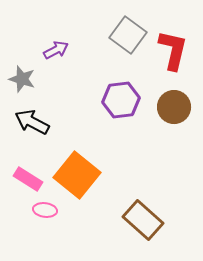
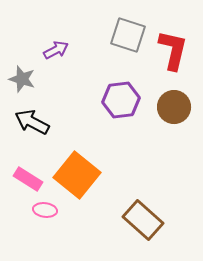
gray square: rotated 18 degrees counterclockwise
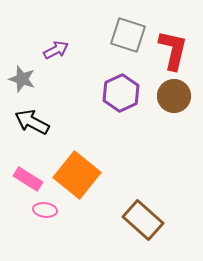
purple hexagon: moved 7 px up; rotated 18 degrees counterclockwise
brown circle: moved 11 px up
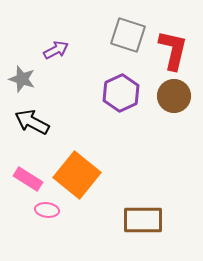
pink ellipse: moved 2 px right
brown rectangle: rotated 42 degrees counterclockwise
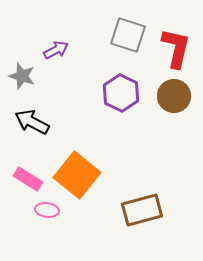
red L-shape: moved 3 px right, 2 px up
gray star: moved 3 px up
purple hexagon: rotated 9 degrees counterclockwise
brown rectangle: moved 1 px left, 10 px up; rotated 15 degrees counterclockwise
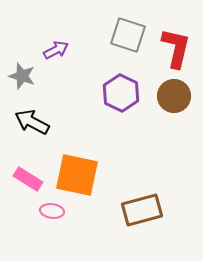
orange square: rotated 27 degrees counterclockwise
pink ellipse: moved 5 px right, 1 px down
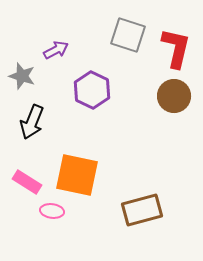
purple hexagon: moved 29 px left, 3 px up
black arrow: rotated 96 degrees counterclockwise
pink rectangle: moved 1 px left, 3 px down
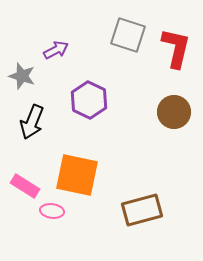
purple hexagon: moved 3 px left, 10 px down
brown circle: moved 16 px down
pink rectangle: moved 2 px left, 4 px down
